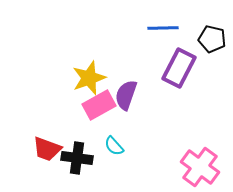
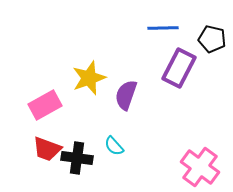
pink rectangle: moved 54 px left
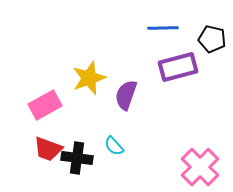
purple rectangle: moved 1 px left, 1 px up; rotated 48 degrees clockwise
red trapezoid: moved 1 px right
pink cross: rotated 9 degrees clockwise
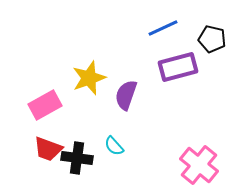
blue line: rotated 24 degrees counterclockwise
pink cross: moved 1 px left, 2 px up; rotated 6 degrees counterclockwise
